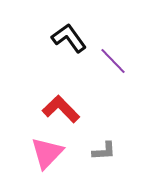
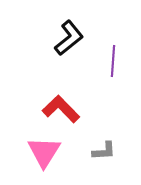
black L-shape: rotated 87 degrees clockwise
purple line: rotated 48 degrees clockwise
pink triangle: moved 3 px left, 1 px up; rotated 12 degrees counterclockwise
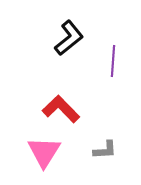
gray L-shape: moved 1 px right, 1 px up
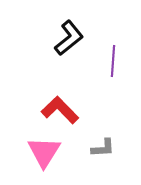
red L-shape: moved 1 px left, 1 px down
gray L-shape: moved 2 px left, 2 px up
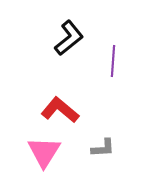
red L-shape: rotated 6 degrees counterclockwise
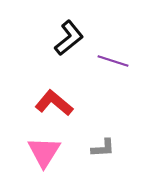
purple line: rotated 76 degrees counterclockwise
red L-shape: moved 6 px left, 7 px up
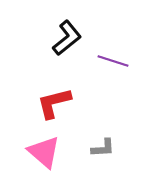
black L-shape: moved 2 px left
red L-shape: rotated 54 degrees counterclockwise
pink triangle: rotated 21 degrees counterclockwise
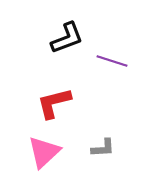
black L-shape: rotated 18 degrees clockwise
purple line: moved 1 px left
pink triangle: rotated 36 degrees clockwise
